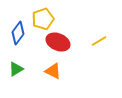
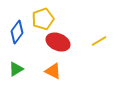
blue diamond: moved 1 px left, 1 px up
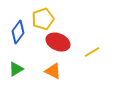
blue diamond: moved 1 px right
yellow line: moved 7 px left, 11 px down
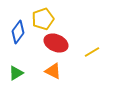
red ellipse: moved 2 px left, 1 px down
green triangle: moved 4 px down
